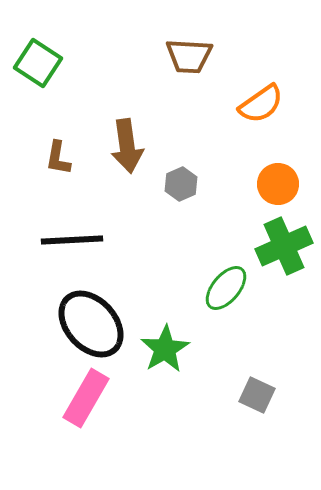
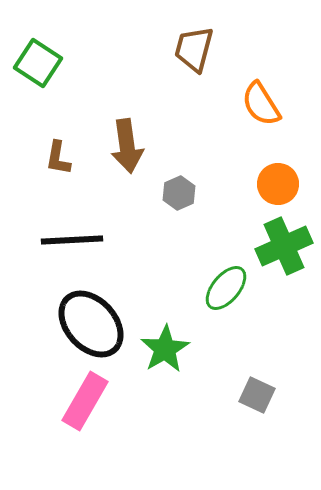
brown trapezoid: moved 5 px right, 7 px up; rotated 102 degrees clockwise
orange semicircle: rotated 93 degrees clockwise
gray hexagon: moved 2 px left, 9 px down
pink rectangle: moved 1 px left, 3 px down
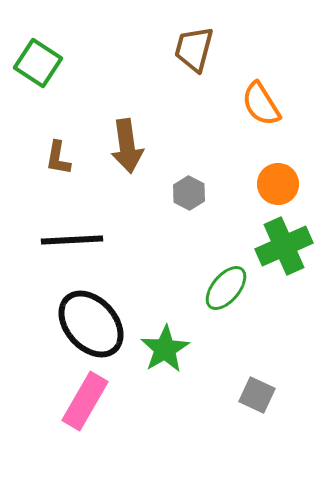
gray hexagon: moved 10 px right; rotated 8 degrees counterclockwise
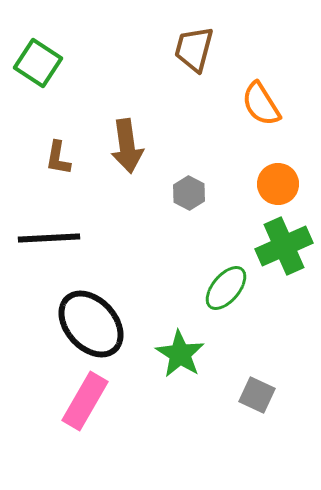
black line: moved 23 px left, 2 px up
green star: moved 15 px right, 5 px down; rotated 9 degrees counterclockwise
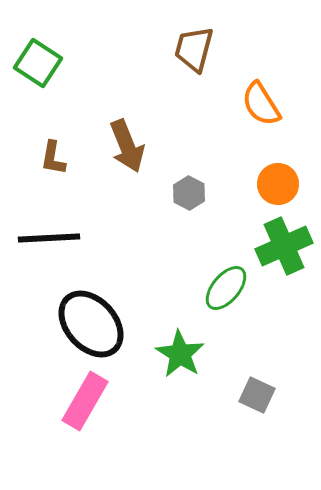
brown arrow: rotated 14 degrees counterclockwise
brown L-shape: moved 5 px left
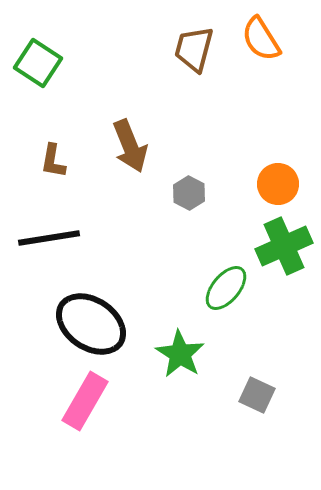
orange semicircle: moved 65 px up
brown arrow: moved 3 px right
brown L-shape: moved 3 px down
black line: rotated 6 degrees counterclockwise
black ellipse: rotated 14 degrees counterclockwise
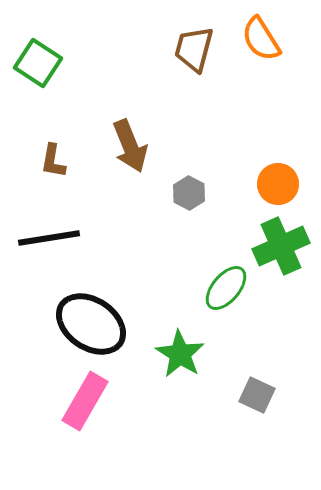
green cross: moved 3 px left
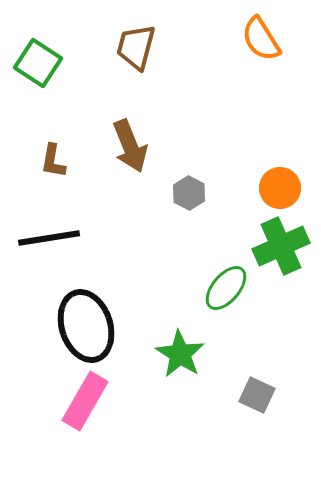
brown trapezoid: moved 58 px left, 2 px up
orange circle: moved 2 px right, 4 px down
black ellipse: moved 5 px left, 2 px down; rotated 38 degrees clockwise
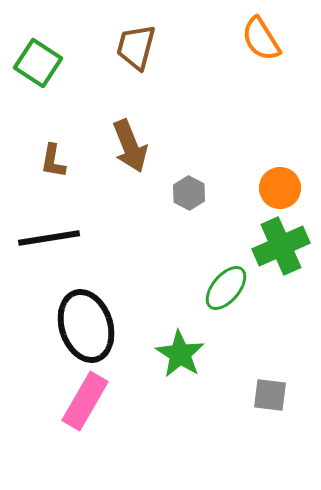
gray square: moved 13 px right; rotated 18 degrees counterclockwise
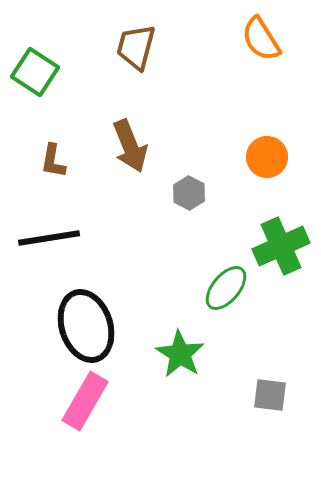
green square: moved 3 px left, 9 px down
orange circle: moved 13 px left, 31 px up
